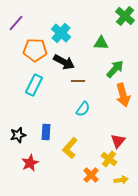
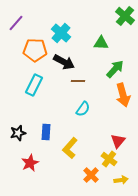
black star: moved 2 px up
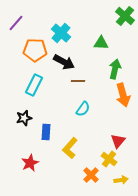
green arrow: rotated 30 degrees counterclockwise
black star: moved 6 px right, 15 px up
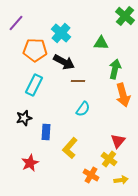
orange cross: rotated 14 degrees counterclockwise
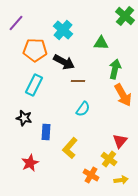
cyan cross: moved 2 px right, 3 px up
orange arrow: rotated 15 degrees counterclockwise
black star: rotated 28 degrees clockwise
red triangle: moved 2 px right
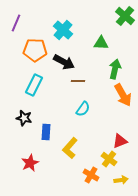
purple line: rotated 18 degrees counterclockwise
red triangle: rotated 28 degrees clockwise
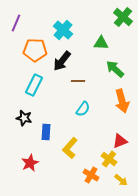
green cross: moved 2 px left, 1 px down
black arrow: moved 2 px left, 1 px up; rotated 100 degrees clockwise
green arrow: rotated 60 degrees counterclockwise
orange arrow: moved 1 px left, 6 px down; rotated 15 degrees clockwise
yellow arrow: rotated 48 degrees clockwise
